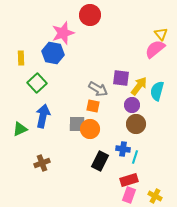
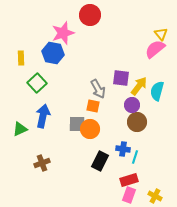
gray arrow: rotated 30 degrees clockwise
brown circle: moved 1 px right, 2 px up
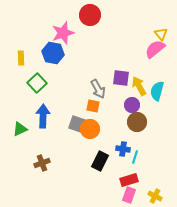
yellow arrow: rotated 66 degrees counterclockwise
blue arrow: rotated 10 degrees counterclockwise
gray square: rotated 18 degrees clockwise
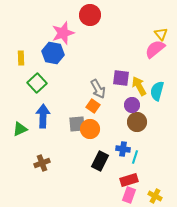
orange square: rotated 24 degrees clockwise
gray square: rotated 24 degrees counterclockwise
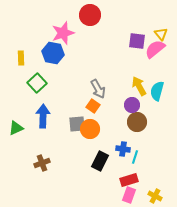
purple square: moved 16 px right, 37 px up
green triangle: moved 4 px left, 1 px up
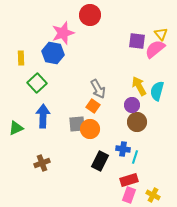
yellow cross: moved 2 px left, 1 px up
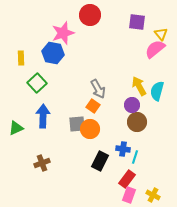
purple square: moved 19 px up
red rectangle: moved 2 px left, 1 px up; rotated 36 degrees counterclockwise
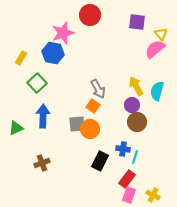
yellow rectangle: rotated 32 degrees clockwise
yellow arrow: moved 3 px left
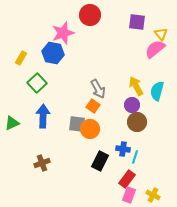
gray square: rotated 12 degrees clockwise
green triangle: moved 4 px left, 5 px up
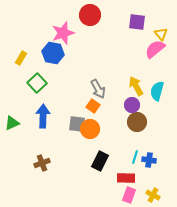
blue cross: moved 26 px right, 11 px down
red rectangle: moved 1 px left, 1 px up; rotated 54 degrees clockwise
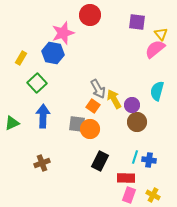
yellow arrow: moved 22 px left, 13 px down
